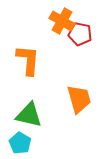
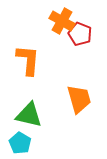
red pentagon: rotated 10 degrees clockwise
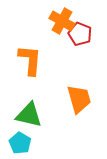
orange L-shape: moved 2 px right
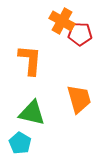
red pentagon: rotated 20 degrees counterclockwise
green triangle: moved 3 px right, 2 px up
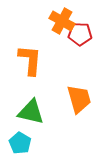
green triangle: moved 1 px left, 1 px up
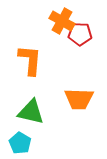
orange trapezoid: rotated 108 degrees clockwise
